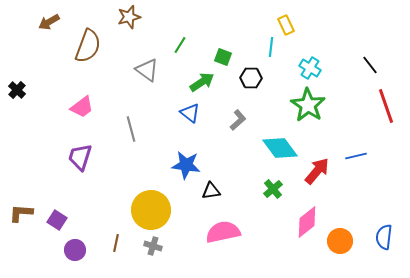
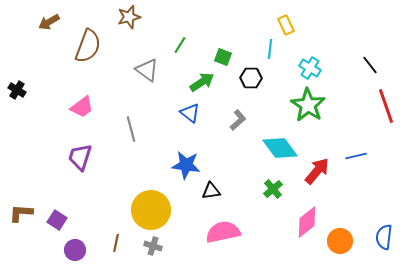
cyan line: moved 1 px left, 2 px down
black cross: rotated 12 degrees counterclockwise
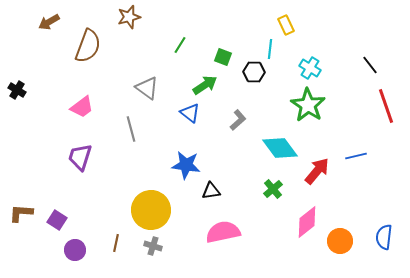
gray triangle: moved 18 px down
black hexagon: moved 3 px right, 6 px up
green arrow: moved 3 px right, 3 px down
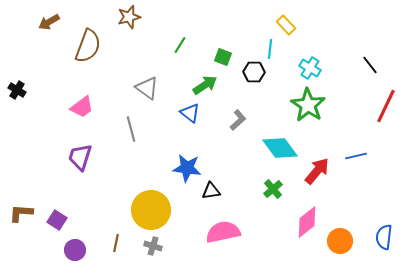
yellow rectangle: rotated 18 degrees counterclockwise
red line: rotated 44 degrees clockwise
blue star: moved 1 px right, 3 px down
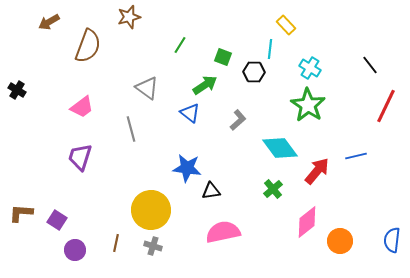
blue semicircle: moved 8 px right, 3 px down
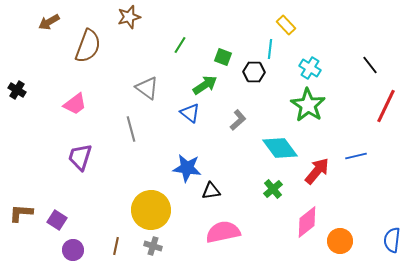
pink trapezoid: moved 7 px left, 3 px up
brown line: moved 3 px down
purple circle: moved 2 px left
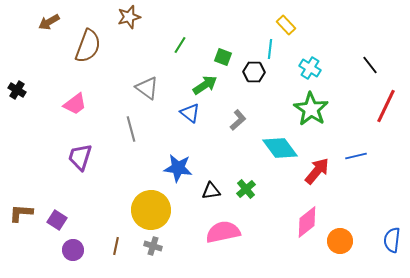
green star: moved 3 px right, 4 px down
blue star: moved 9 px left
green cross: moved 27 px left
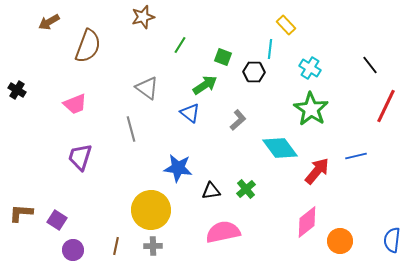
brown star: moved 14 px right
pink trapezoid: rotated 15 degrees clockwise
gray cross: rotated 18 degrees counterclockwise
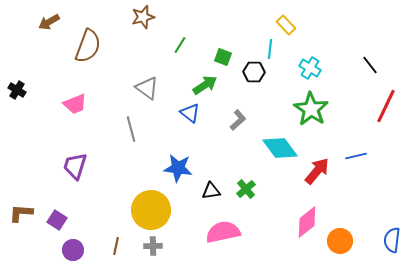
purple trapezoid: moved 5 px left, 9 px down
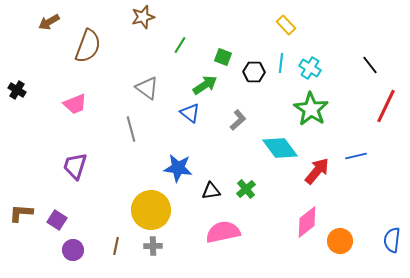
cyan line: moved 11 px right, 14 px down
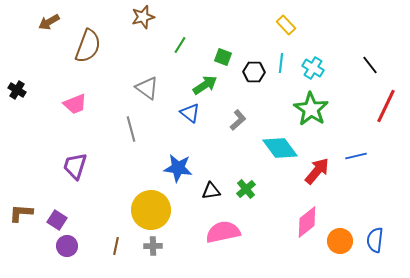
cyan cross: moved 3 px right
blue semicircle: moved 17 px left
purple circle: moved 6 px left, 4 px up
